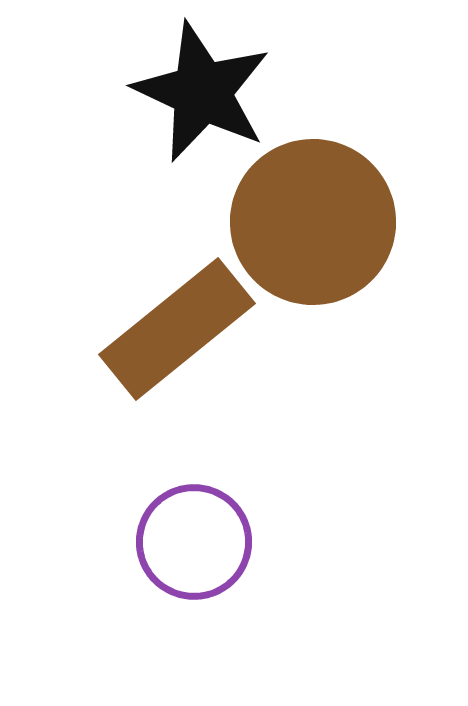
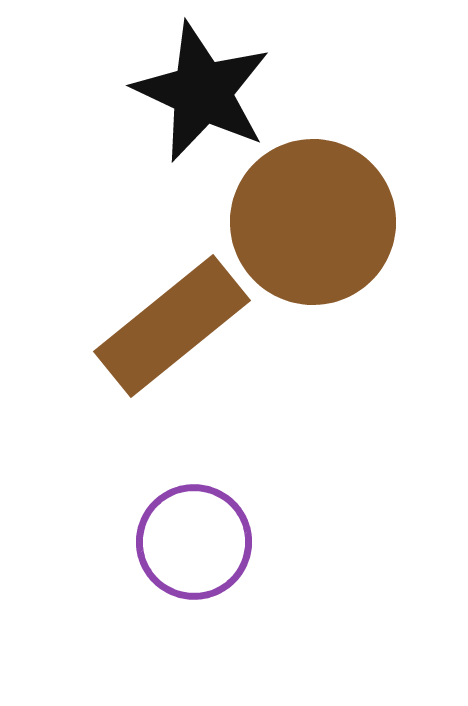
brown rectangle: moved 5 px left, 3 px up
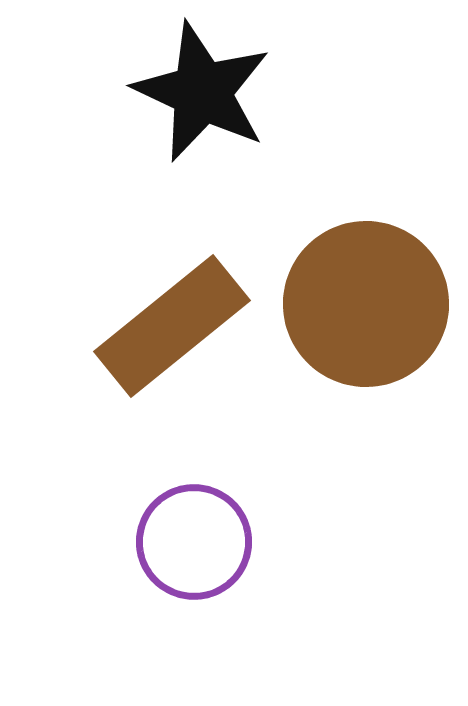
brown circle: moved 53 px right, 82 px down
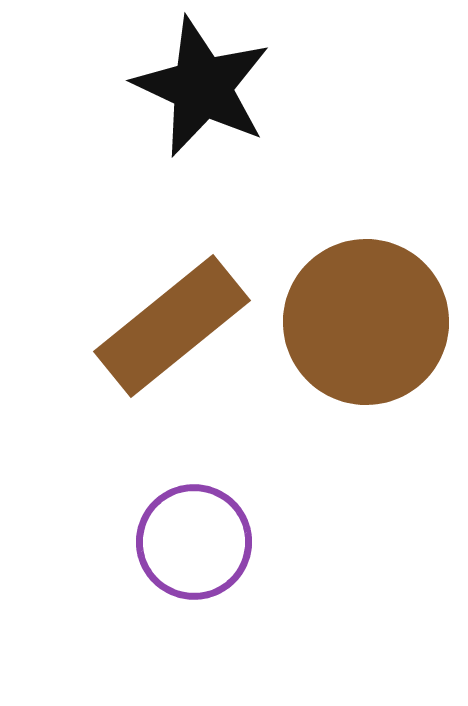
black star: moved 5 px up
brown circle: moved 18 px down
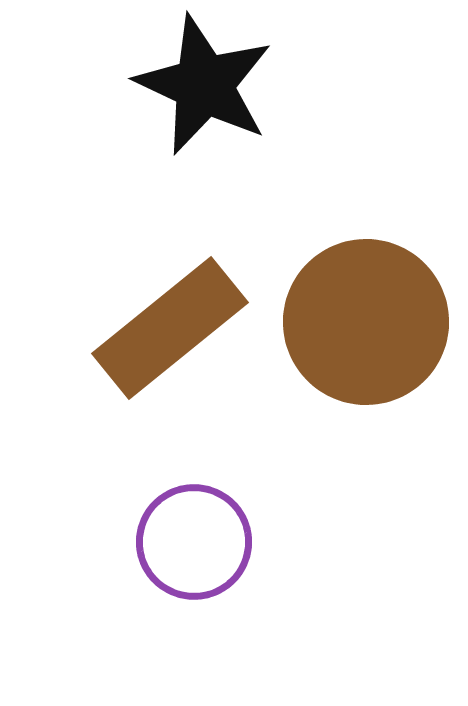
black star: moved 2 px right, 2 px up
brown rectangle: moved 2 px left, 2 px down
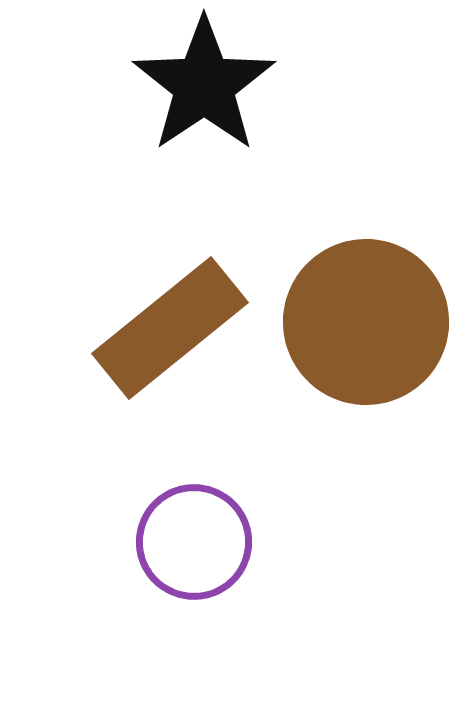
black star: rotated 13 degrees clockwise
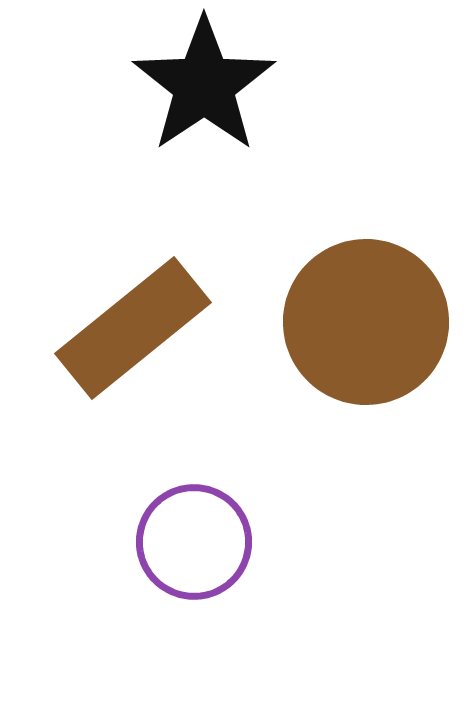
brown rectangle: moved 37 px left
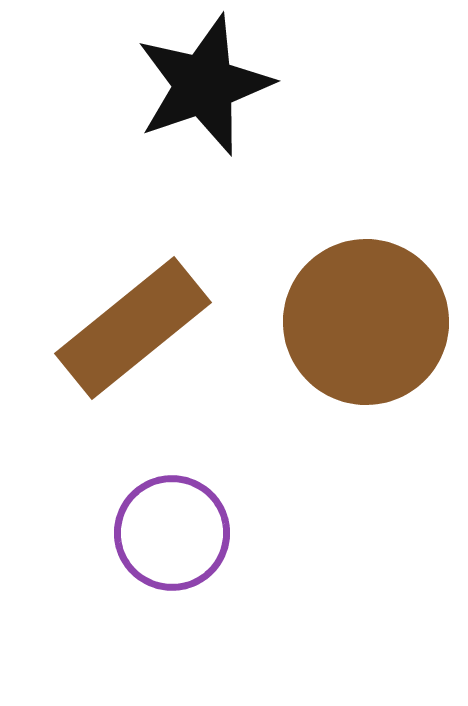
black star: rotated 15 degrees clockwise
purple circle: moved 22 px left, 9 px up
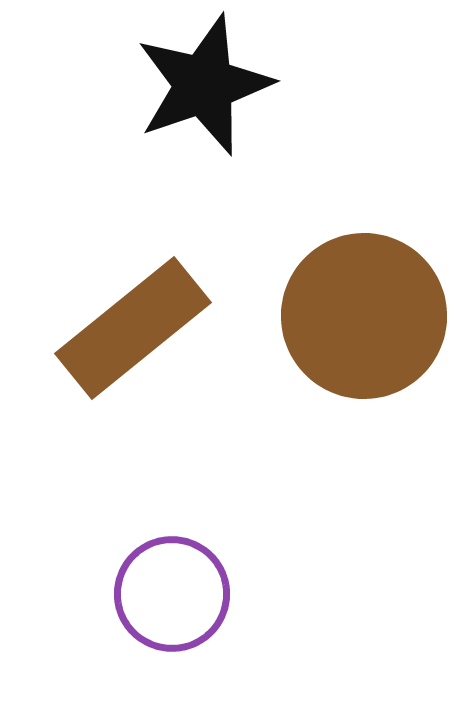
brown circle: moved 2 px left, 6 px up
purple circle: moved 61 px down
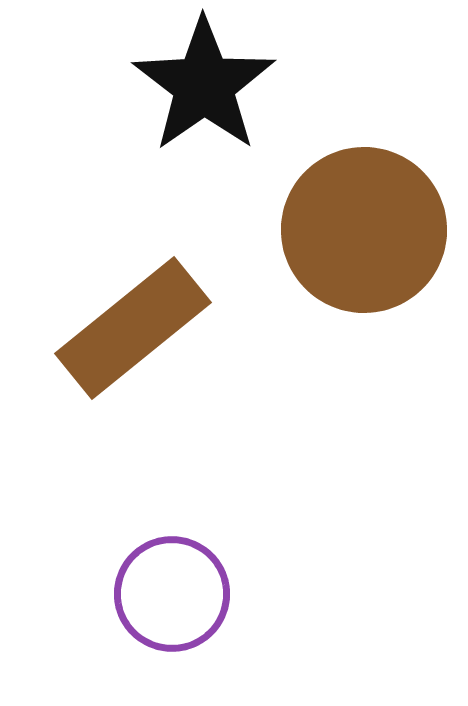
black star: rotated 16 degrees counterclockwise
brown circle: moved 86 px up
